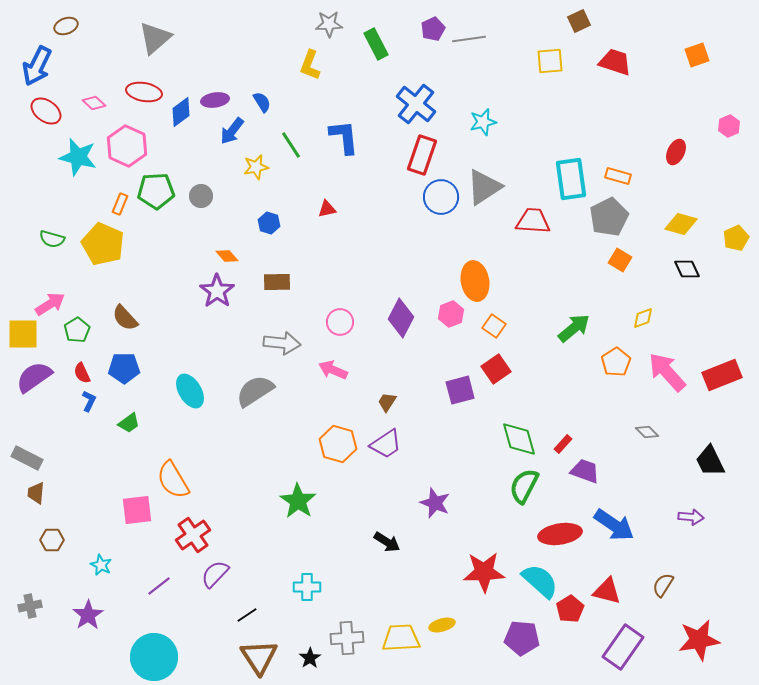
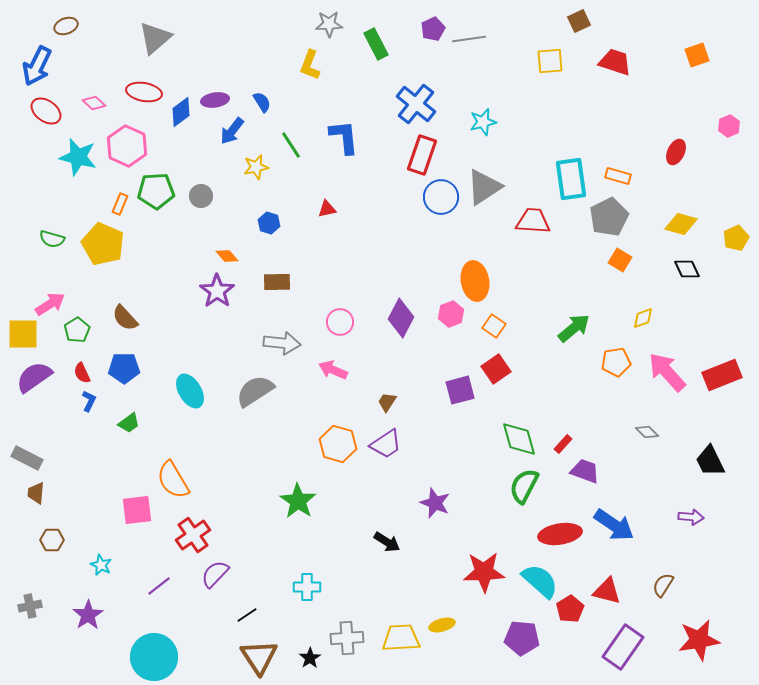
orange pentagon at (616, 362): rotated 24 degrees clockwise
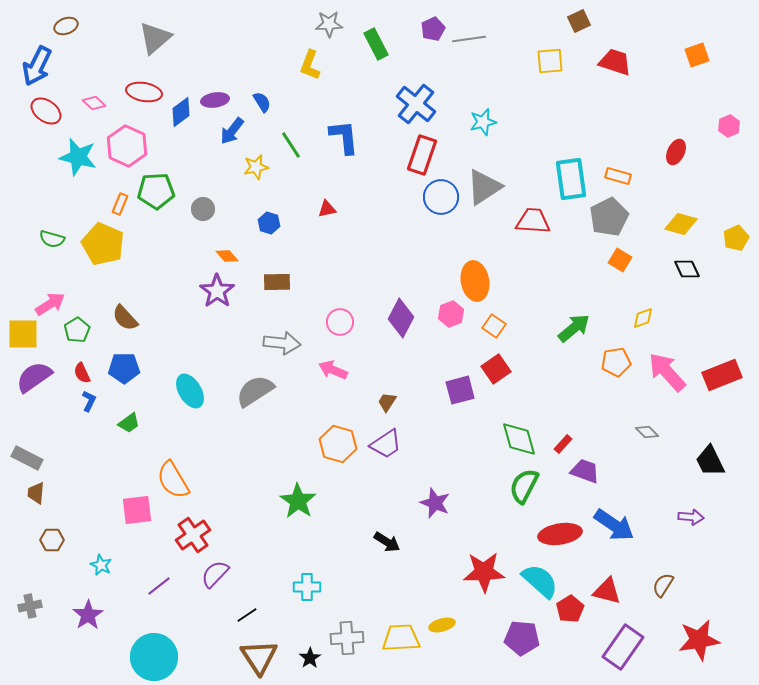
gray circle at (201, 196): moved 2 px right, 13 px down
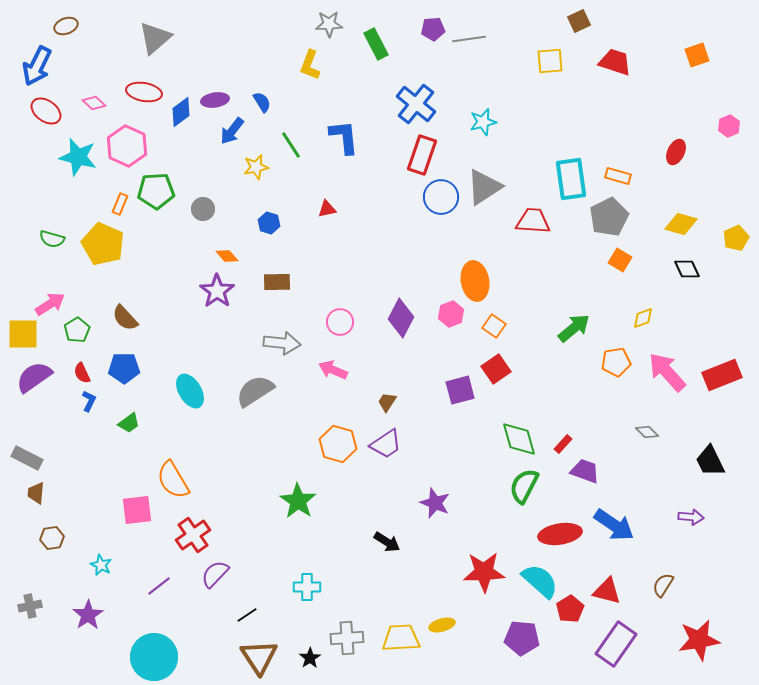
purple pentagon at (433, 29): rotated 20 degrees clockwise
brown hexagon at (52, 540): moved 2 px up; rotated 10 degrees counterclockwise
purple rectangle at (623, 647): moved 7 px left, 3 px up
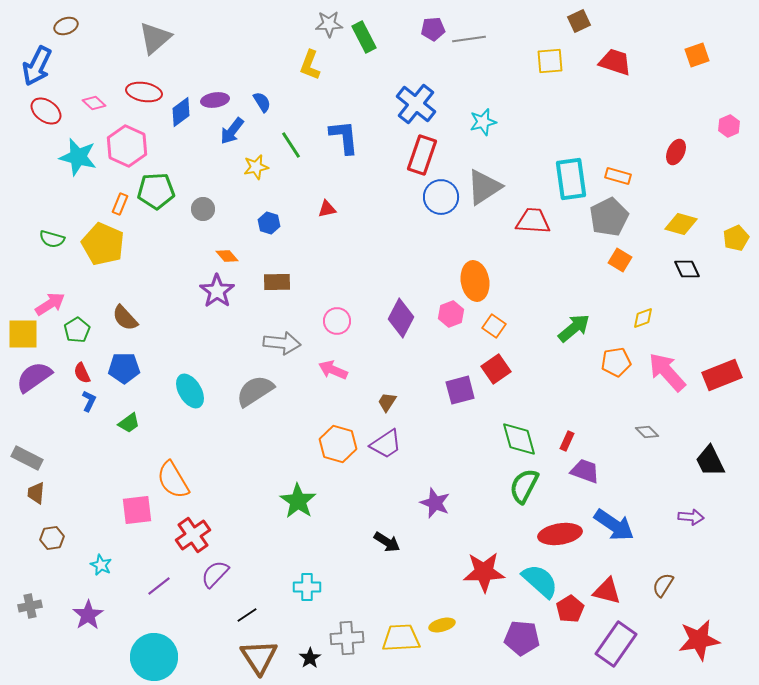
green rectangle at (376, 44): moved 12 px left, 7 px up
pink circle at (340, 322): moved 3 px left, 1 px up
red rectangle at (563, 444): moved 4 px right, 3 px up; rotated 18 degrees counterclockwise
